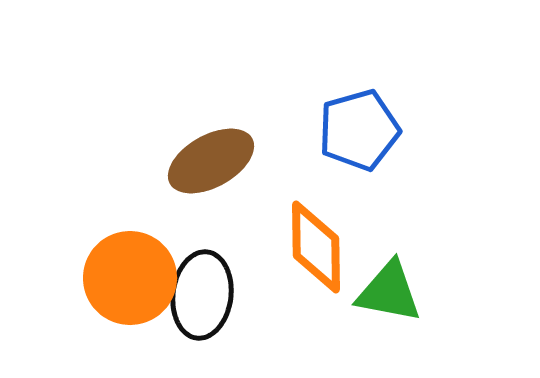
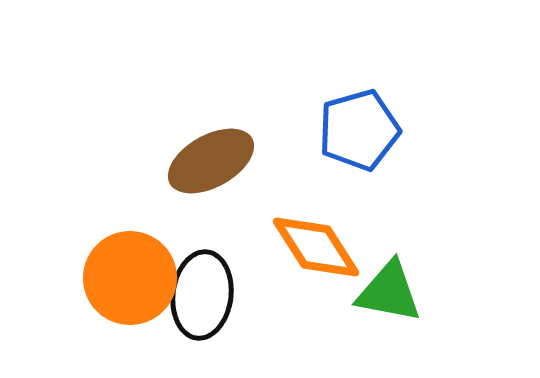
orange diamond: rotated 32 degrees counterclockwise
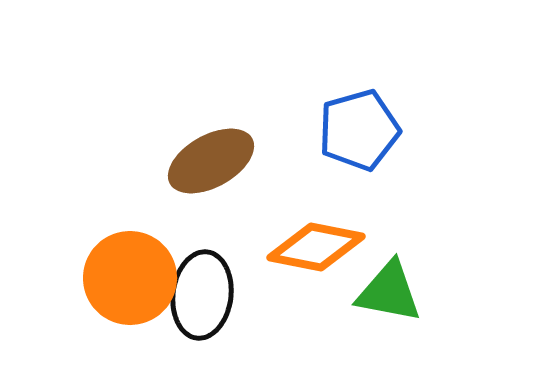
orange diamond: rotated 46 degrees counterclockwise
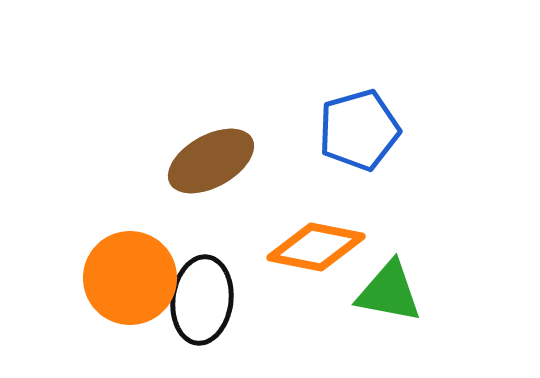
black ellipse: moved 5 px down
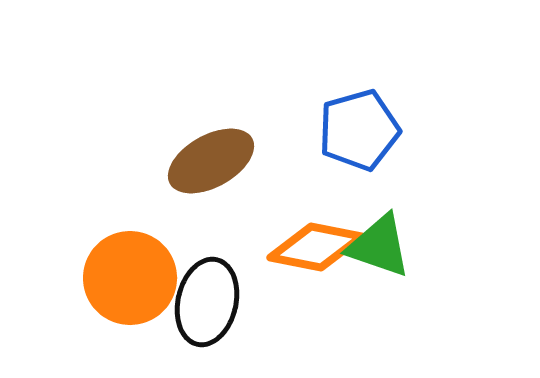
green triangle: moved 10 px left, 46 px up; rotated 8 degrees clockwise
black ellipse: moved 5 px right, 2 px down; rotated 6 degrees clockwise
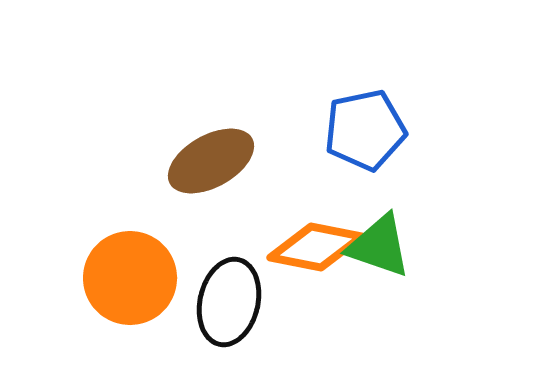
blue pentagon: moved 6 px right; rotated 4 degrees clockwise
black ellipse: moved 22 px right
